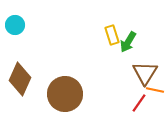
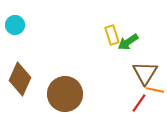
green arrow: rotated 25 degrees clockwise
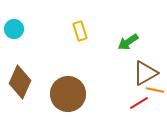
cyan circle: moved 1 px left, 4 px down
yellow rectangle: moved 32 px left, 4 px up
brown triangle: rotated 28 degrees clockwise
brown diamond: moved 3 px down
brown circle: moved 3 px right
red line: rotated 24 degrees clockwise
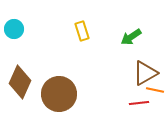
yellow rectangle: moved 2 px right
green arrow: moved 3 px right, 5 px up
brown circle: moved 9 px left
red line: rotated 24 degrees clockwise
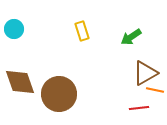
brown diamond: rotated 44 degrees counterclockwise
red line: moved 5 px down
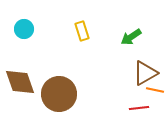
cyan circle: moved 10 px right
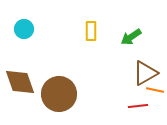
yellow rectangle: moved 9 px right; rotated 18 degrees clockwise
red line: moved 1 px left, 2 px up
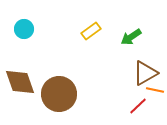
yellow rectangle: rotated 54 degrees clockwise
red line: rotated 36 degrees counterclockwise
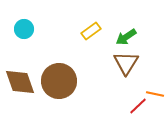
green arrow: moved 5 px left
brown triangle: moved 19 px left, 10 px up; rotated 28 degrees counterclockwise
orange line: moved 4 px down
brown circle: moved 13 px up
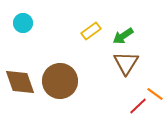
cyan circle: moved 1 px left, 6 px up
green arrow: moved 3 px left, 1 px up
brown circle: moved 1 px right
orange line: rotated 24 degrees clockwise
